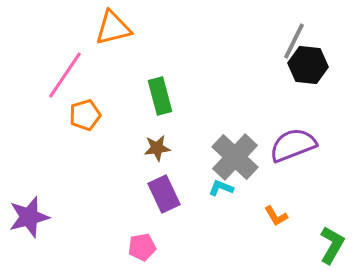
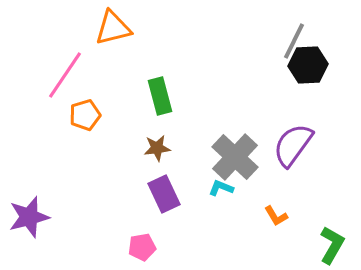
black hexagon: rotated 9 degrees counterclockwise
purple semicircle: rotated 33 degrees counterclockwise
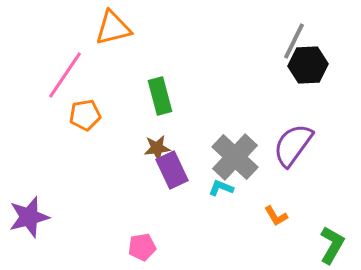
orange pentagon: rotated 8 degrees clockwise
purple rectangle: moved 8 px right, 24 px up
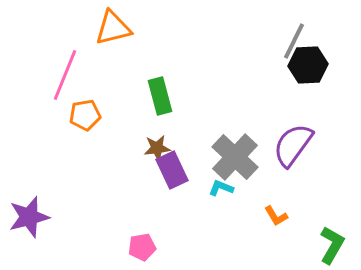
pink line: rotated 12 degrees counterclockwise
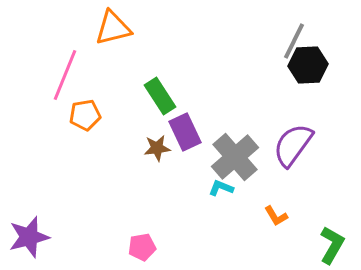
green rectangle: rotated 18 degrees counterclockwise
gray cross: rotated 6 degrees clockwise
purple rectangle: moved 13 px right, 38 px up
purple star: moved 20 px down
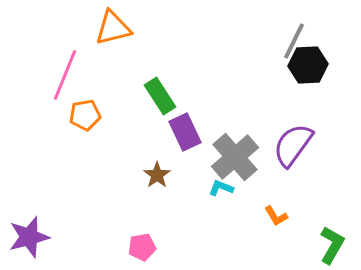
brown star: moved 27 px down; rotated 28 degrees counterclockwise
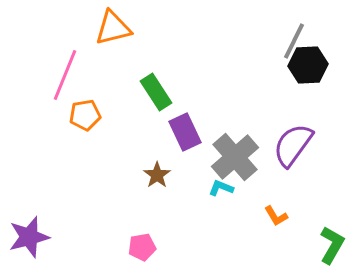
green rectangle: moved 4 px left, 4 px up
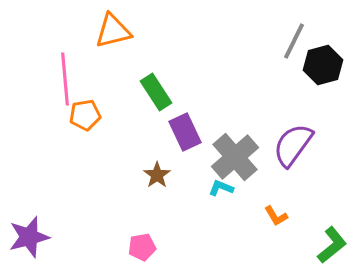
orange triangle: moved 3 px down
black hexagon: moved 15 px right; rotated 12 degrees counterclockwise
pink line: moved 4 px down; rotated 27 degrees counterclockwise
green L-shape: rotated 21 degrees clockwise
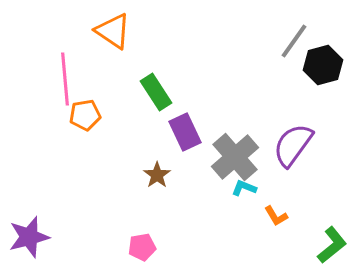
orange triangle: rotated 48 degrees clockwise
gray line: rotated 9 degrees clockwise
cyan L-shape: moved 23 px right
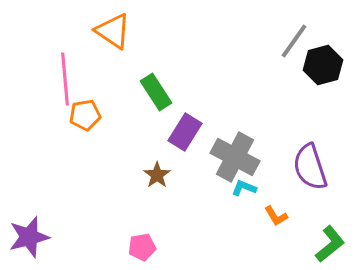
purple rectangle: rotated 57 degrees clockwise
purple semicircle: moved 17 px right, 22 px down; rotated 54 degrees counterclockwise
gray cross: rotated 21 degrees counterclockwise
green L-shape: moved 2 px left, 1 px up
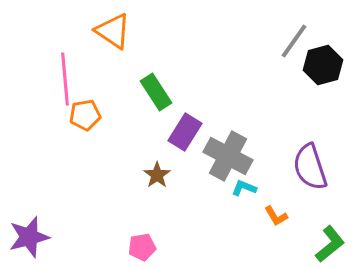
gray cross: moved 7 px left, 1 px up
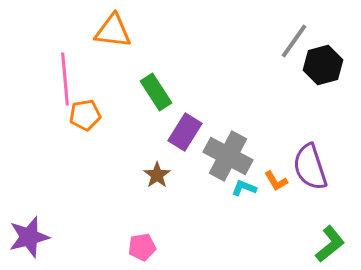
orange triangle: rotated 27 degrees counterclockwise
orange L-shape: moved 35 px up
